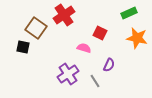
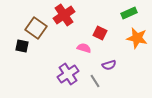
black square: moved 1 px left, 1 px up
purple semicircle: rotated 48 degrees clockwise
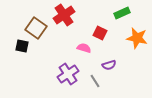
green rectangle: moved 7 px left
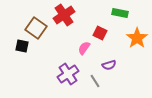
green rectangle: moved 2 px left; rotated 35 degrees clockwise
orange star: rotated 25 degrees clockwise
pink semicircle: rotated 72 degrees counterclockwise
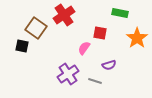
red square: rotated 16 degrees counterclockwise
gray line: rotated 40 degrees counterclockwise
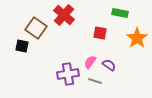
red cross: rotated 15 degrees counterclockwise
pink semicircle: moved 6 px right, 14 px down
purple semicircle: rotated 128 degrees counterclockwise
purple cross: rotated 25 degrees clockwise
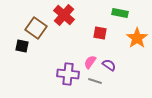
purple cross: rotated 15 degrees clockwise
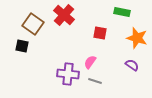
green rectangle: moved 2 px right, 1 px up
brown square: moved 3 px left, 4 px up
orange star: rotated 20 degrees counterclockwise
purple semicircle: moved 23 px right
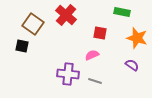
red cross: moved 2 px right
pink semicircle: moved 2 px right, 7 px up; rotated 32 degrees clockwise
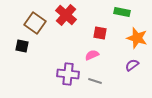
brown square: moved 2 px right, 1 px up
purple semicircle: rotated 72 degrees counterclockwise
